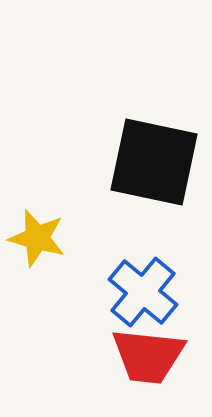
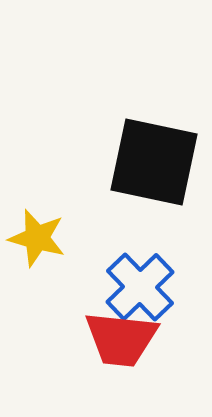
blue cross: moved 3 px left, 5 px up; rotated 6 degrees clockwise
red trapezoid: moved 27 px left, 17 px up
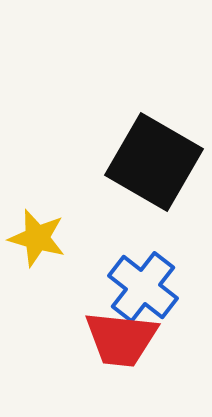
black square: rotated 18 degrees clockwise
blue cross: moved 3 px right; rotated 8 degrees counterclockwise
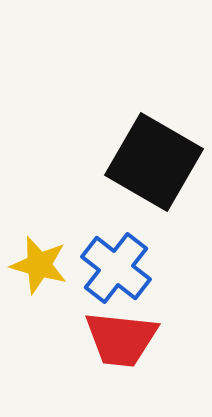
yellow star: moved 2 px right, 27 px down
blue cross: moved 27 px left, 19 px up
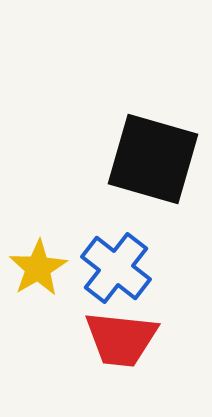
black square: moved 1 px left, 3 px up; rotated 14 degrees counterclockwise
yellow star: moved 1 px left, 3 px down; rotated 26 degrees clockwise
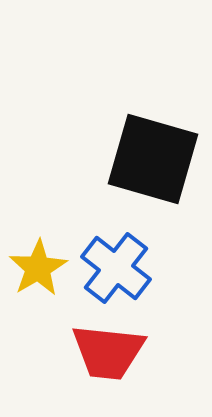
red trapezoid: moved 13 px left, 13 px down
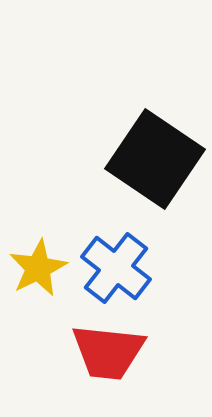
black square: moved 2 px right; rotated 18 degrees clockwise
yellow star: rotated 4 degrees clockwise
